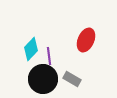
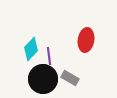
red ellipse: rotated 15 degrees counterclockwise
gray rectangle: moved 2 px left, 1 px up
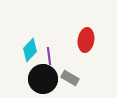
cyan diamond: moved 1 px left, 1 px down
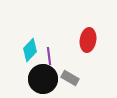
red ellipse: moved 2 px right
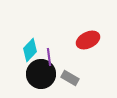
red ellipse: rotated 55 degrees clockwise
purple line: moved 1 px down
black circle: moved 2 px left, 5 px up
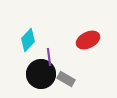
cyan diamond: moved 2 px left, 10 px up
gray rectangle: moved 4 px left, 1 px down
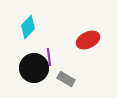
cyan diamond: moved 13 px up
black circle: moved 7 px left, 6 px up
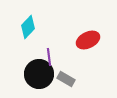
black circle: moved 5 px right, 6 px down
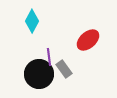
cyan diamond: moved 4 px right, 6 px up; rotated 15 degrees counterclockwise
red ellipse: rotated 15 degrees counterclockwise
gray rectangle: moved 2 px left, 10 px up; rotated 24 degrees clockwise
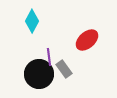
red ellipse: moved 1 px left
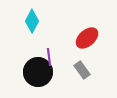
red ellipse: moved 2 px up
gray rectangle: moved 18 px right, 1 px down
black circle: moved 1 px left, 2 px up
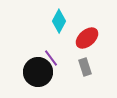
cyan diamond: moved 27 px right
purple line: moved 2 px right, 1 px down; rotated 30 degrees counterclockwise
gray rectangle: moved 3 px right, 3 px up; rotated 18 degrees clockwise
